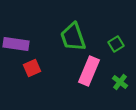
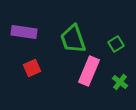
green trapezoid: moved 2 px down
purple rectangle: moved 8 px right, 12 px up
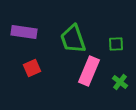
green square: rotated 28 degrees clockwise
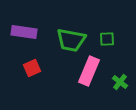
green trapezoid: moved 2 px left, 1 px down; rotated 60 degrees counterclockwise
green square: moved 9 px left, 5 px up
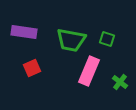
green square: rotated 21 degrees clockwise
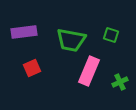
purple rectangle: rotated 15 degrees counterclockwise
green square: moved 4 px right, 4 px up
green cross: rotated 28 degrees clockwise
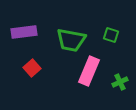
red square: rotated 18 degrees counterclockwise
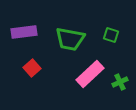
green trapezoid: moved 1 px left, 1 px up
pink rectangle: moved 1 px right, 3 px down; rotated 24 degrees clockwise
